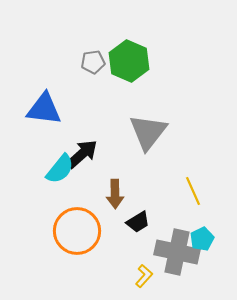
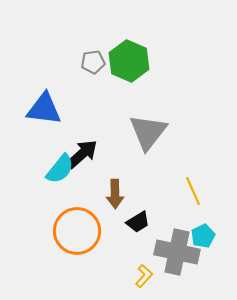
cyan pentagon: moved 1 px right, 3 px up
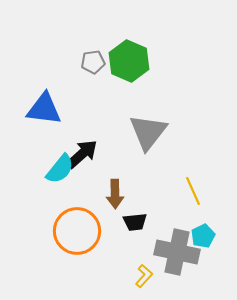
black trapezoid: moved 3 px left; rotated 25 degrees clockwise
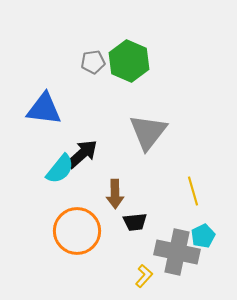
yellow line: rotated 8 degrees clockwise
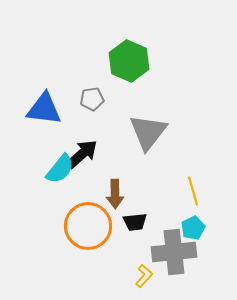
gray pentagon: moved 1 px left, 37 px down
orange circle: moved 11 px right, 5 px up
cyan pentagon: moved 10 px left, 8 px up
gray cross: moved 3 px left; rotated 18 degrees counterclockwise
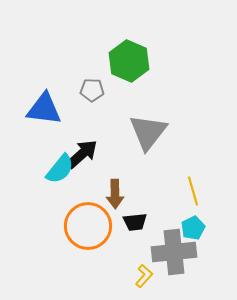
gray pentagon: moved 9 px up; rotated 10 degrees clockwise
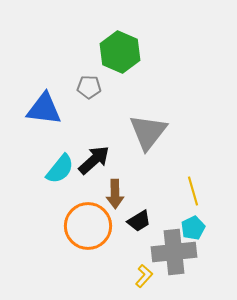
green hexagon: moved 9 px left, 9 px up
gray pentagon: moved 3 px left, 3 px up
black arrow: moved 12 px right, 6 px down
black trapezoid: moved 4 px right, 1 px up; rotated 25 degrees counterclockwise
